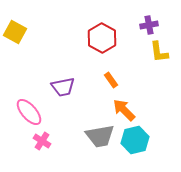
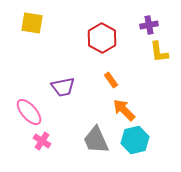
yellow square: moved 17 px right, 9 px up; rotated 20 degrees counterclockwise
gray trapezoid: moved 4 px left, 4 px down; rotated 76 degrees clockwise
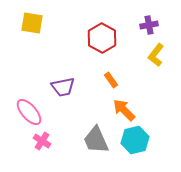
yellow L-shape: moved 3 px left, 3 px down; rotated 45 degrees clockwise
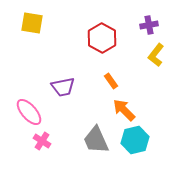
orange rectangle: moved 1 px down
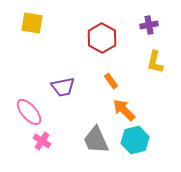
yellow L-shape: moved 1 px left, 7 px down; rotated 25 degrees counterclockwise
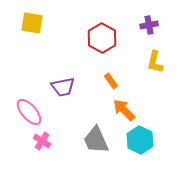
cyan hexagon: moved 5 px right; rotated 20 degrees counterclockwise
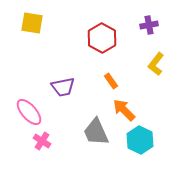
yellow L-shape: moved 1 px right, 2 px down; rotated 25 degrees clockwise
gray trapezoid: moved 8 px up
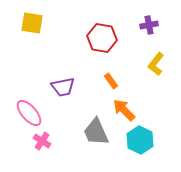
red hexagon: rotated 20 degrees counterclockwise
pink ellipse: moved 1 px down
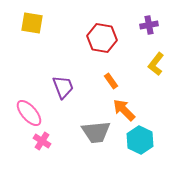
purple trapezoid: rotated 100 degrees counterclockwise
gray trapezoid: rotated 72 degrees counterclockwise
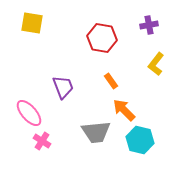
cyan hexagon: rotated 12 degrees counterclockwise
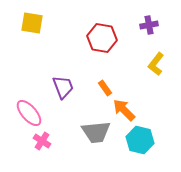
orange rectangle: moved 6 px left, 7 px down
